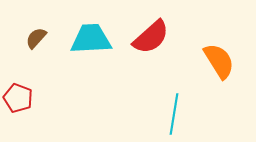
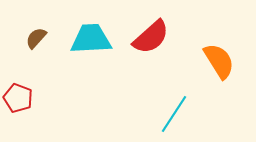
cyan line: rotated 24 degrees clockwise
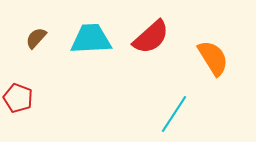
orange semicircle: moved 6 px left, 3 px up
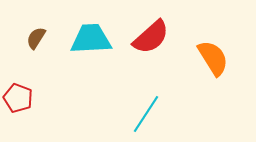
brown semicircle: rotated 10 degrees counterclockwise
cyan line: moved 28 px left
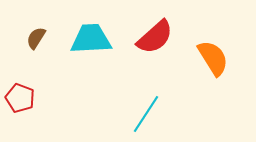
red semicircle: moved 4 px right
red pentagon: moved 2 px right
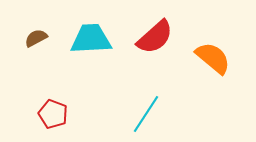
brown semicircle: rotated 30 degrees clockwise
orange semicircle: rotated 18 degrees counterclockwise
red pentagon: moved 33 px right, 16 px down
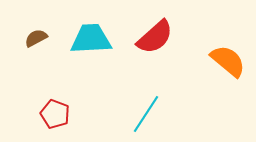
orange semicircle: moved 15 px right, 3 px down
red pentagon: moved 2 px right
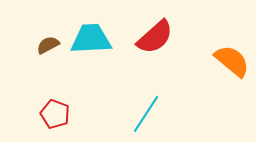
brown semicircle: moved 12 px right, 7 px down
orange semicircle: moved 4 px right
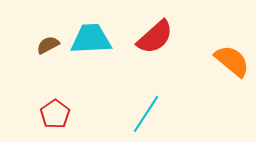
red pentagon: rotated 16 degrees clockwise
